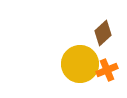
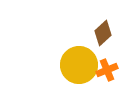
yellow circle: moved 1 px left, 1 px down
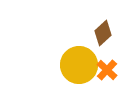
orange cross: rotated 25 degrees counterclockwise
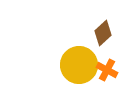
orange cross: rotated 15 degrees counterclockwise
